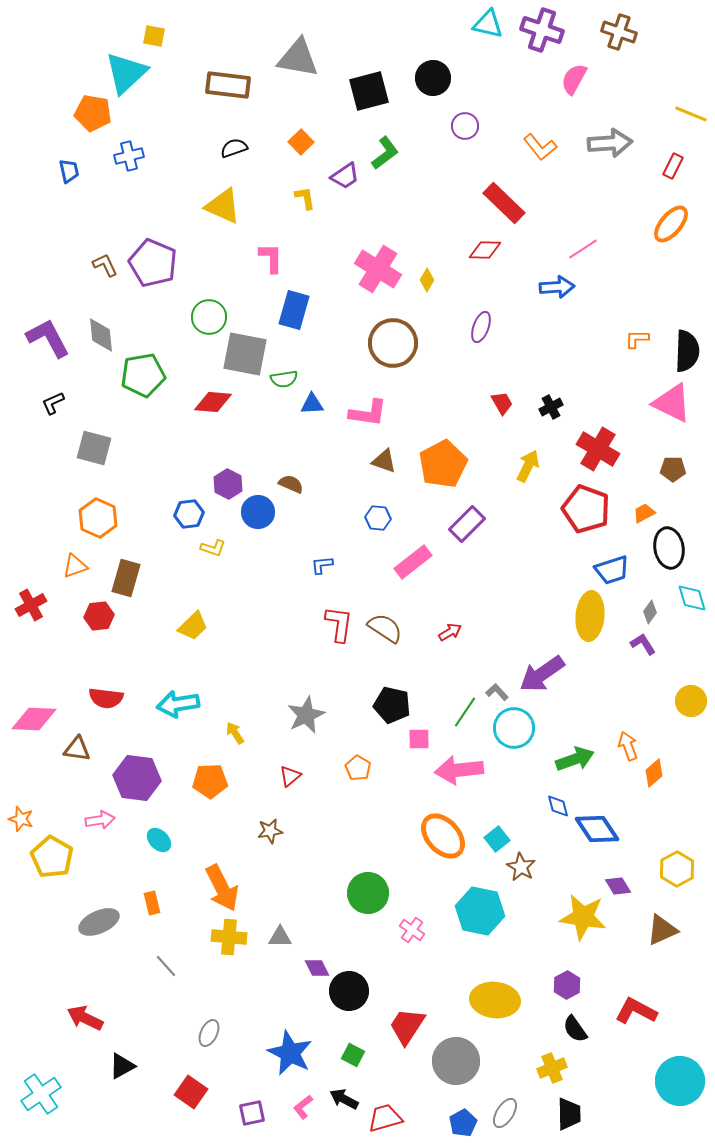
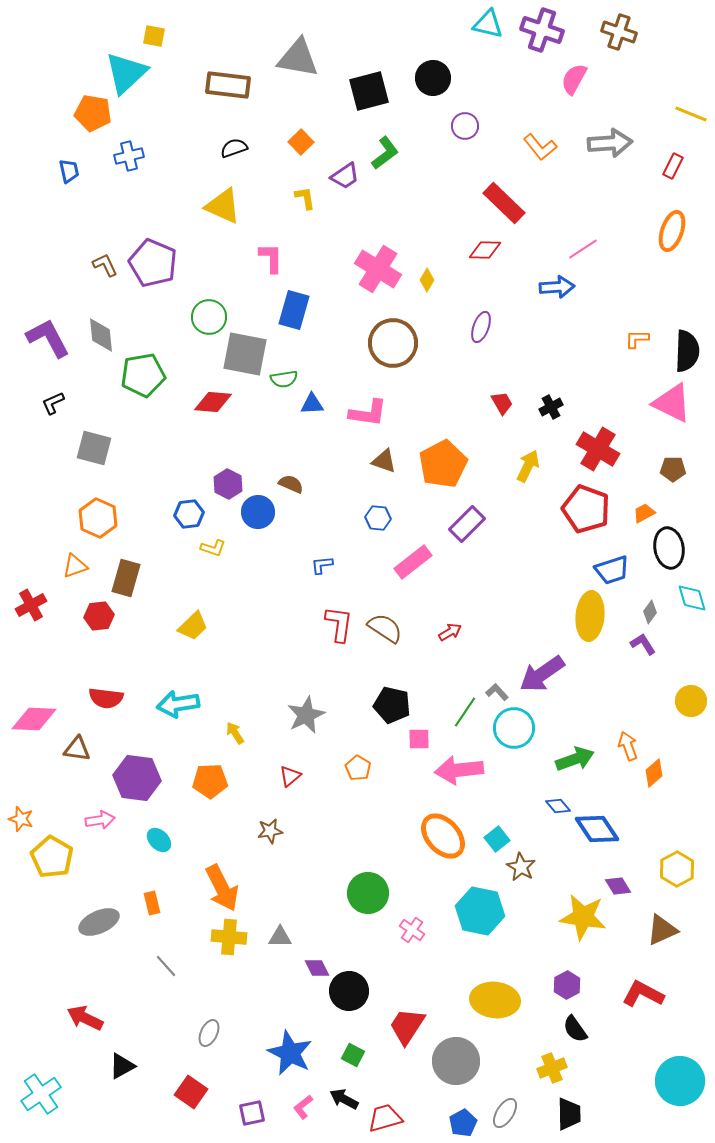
orange ellipse at (671, 224): moved 1 px right, 7 px down; rotated 21 degrees counterclockwise
blue diamond at (558, 806): rotated 25 degrees counterclockwise
red L-shape at (636, 1011): moved 7 px right, 17 px up
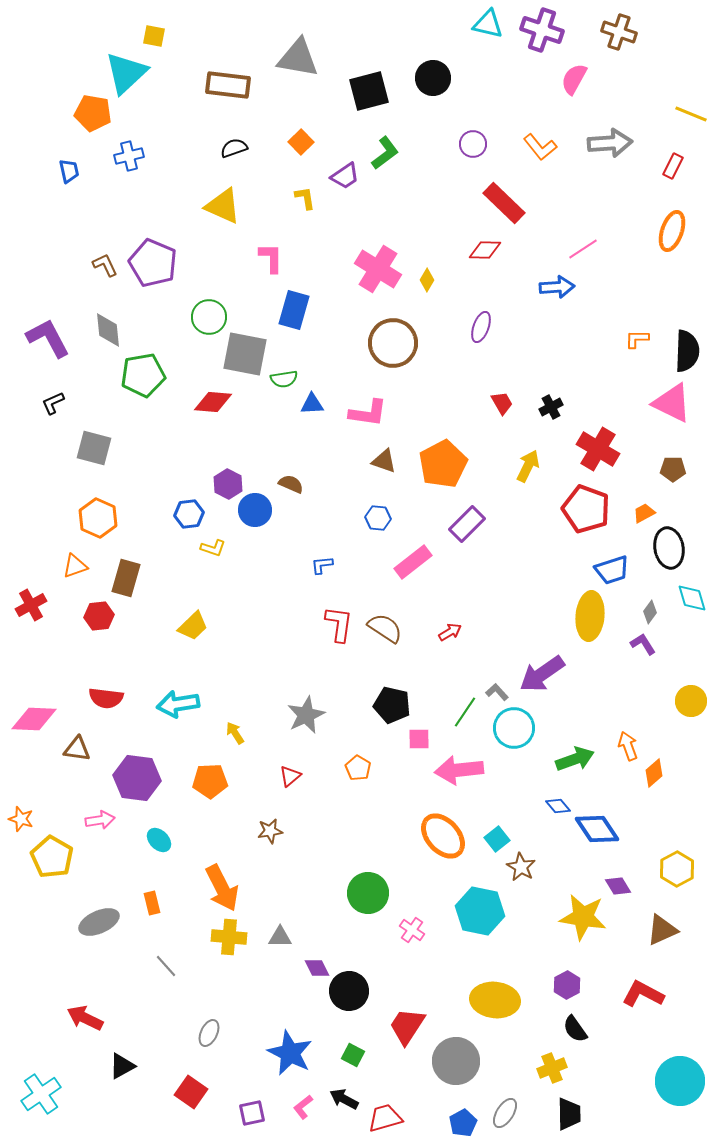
purple circle at (465, 126): moved 8 px right, 18 px down
gray diamond at (101, 335): moved 7 px right, 5 px up
blue circle at (258, 512): moved 3 px left, 2 px up
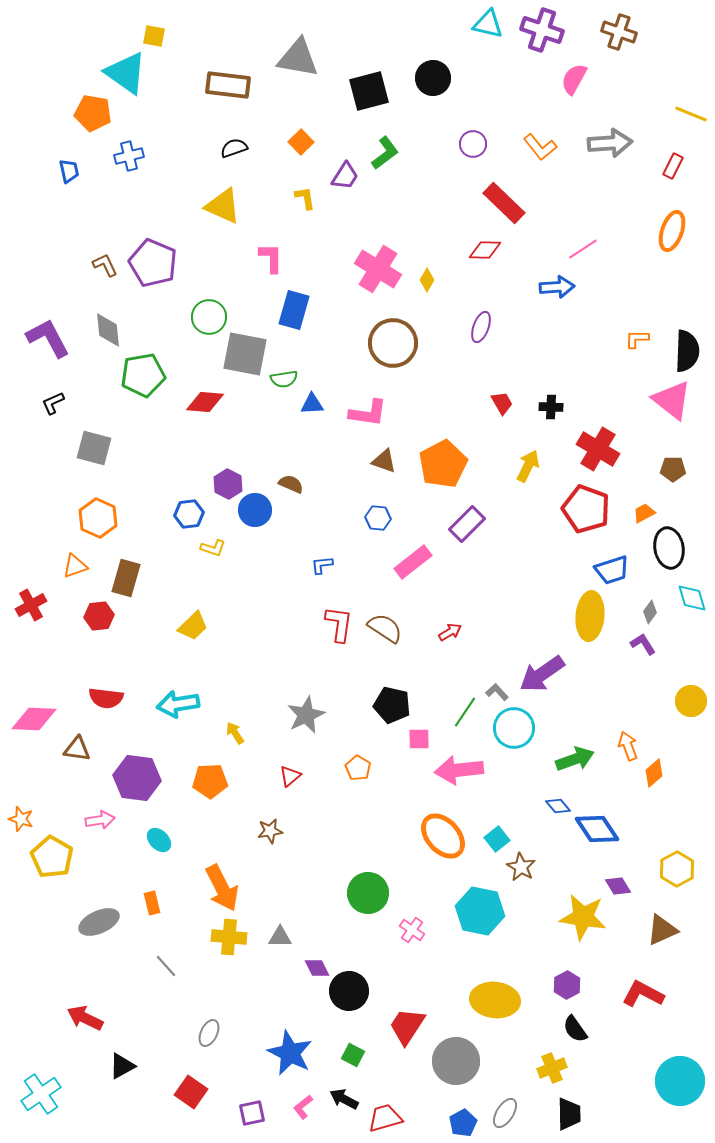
cyan triangle at (126, 73): rotated 42 degrees counterclockwise
purple trapezoid at (345, 176): rotated 24 degrees counterclockwise
red diamond at (213, 402): moved 8 px left
pink triangle at (672, 403): moved 3 px up; rotated 12 degrees clockwise
black cross at (551, 407): rotated 30 degrees clockwise
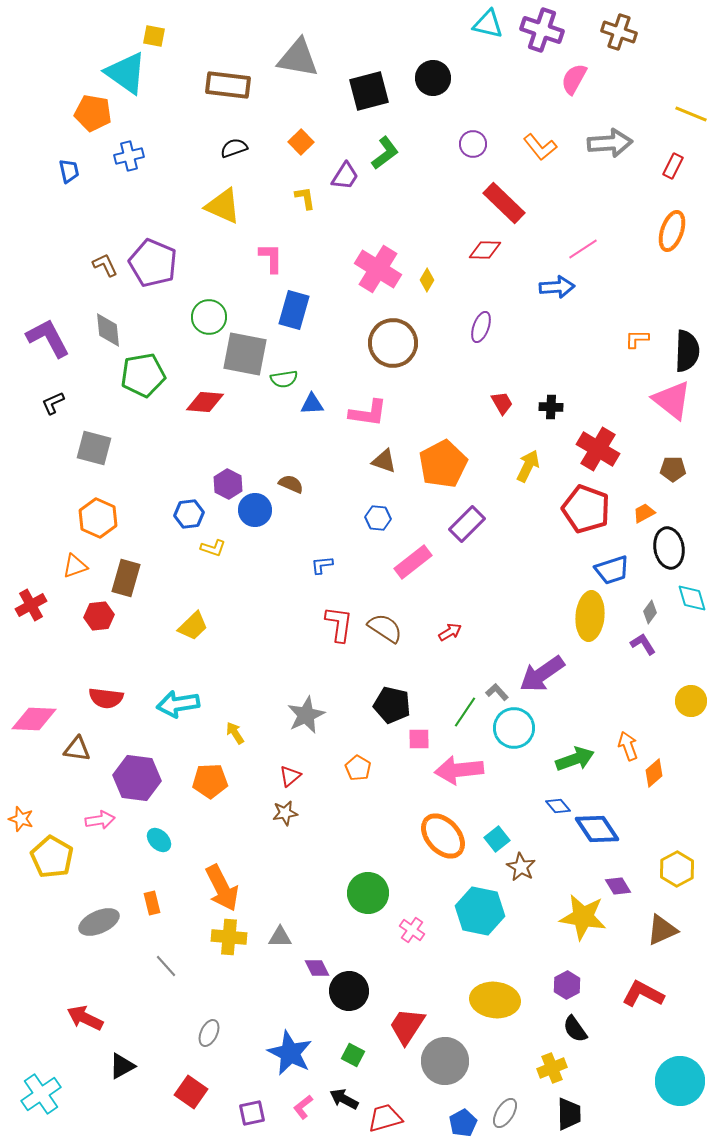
brown star at (270, 831): moved 15 px right, 18 px up
gray circle at (456, 1061): moved 11 px left
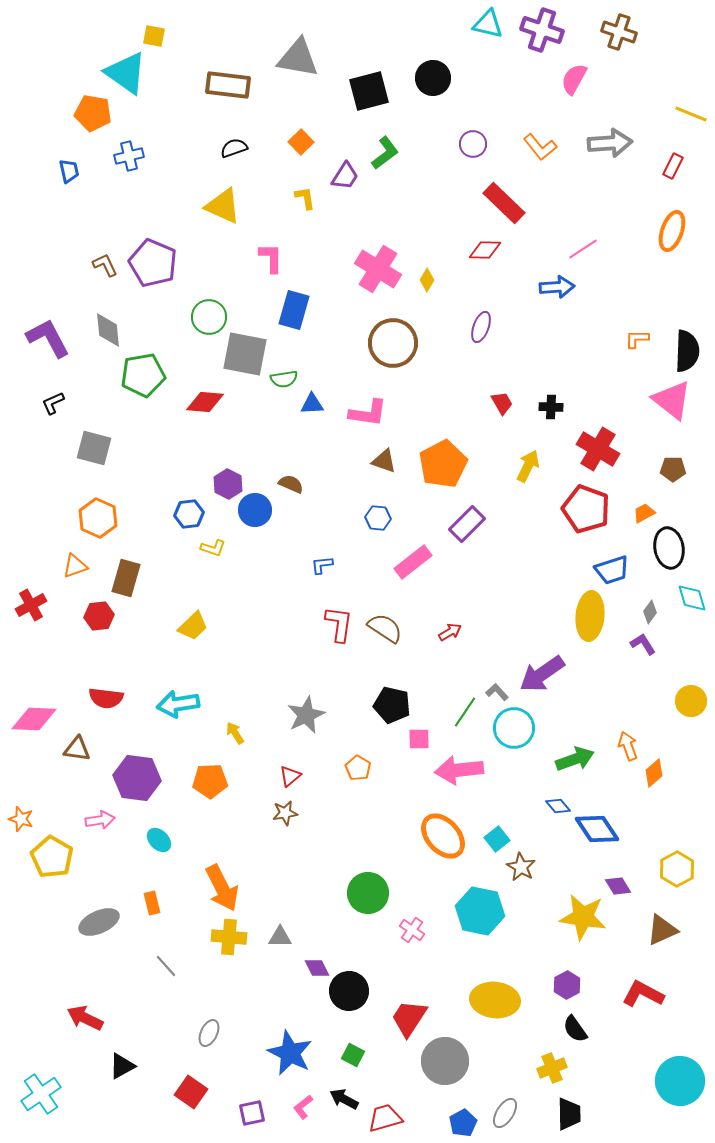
red trapezoid at (407, 1026): moved 2 px right, 8 px up
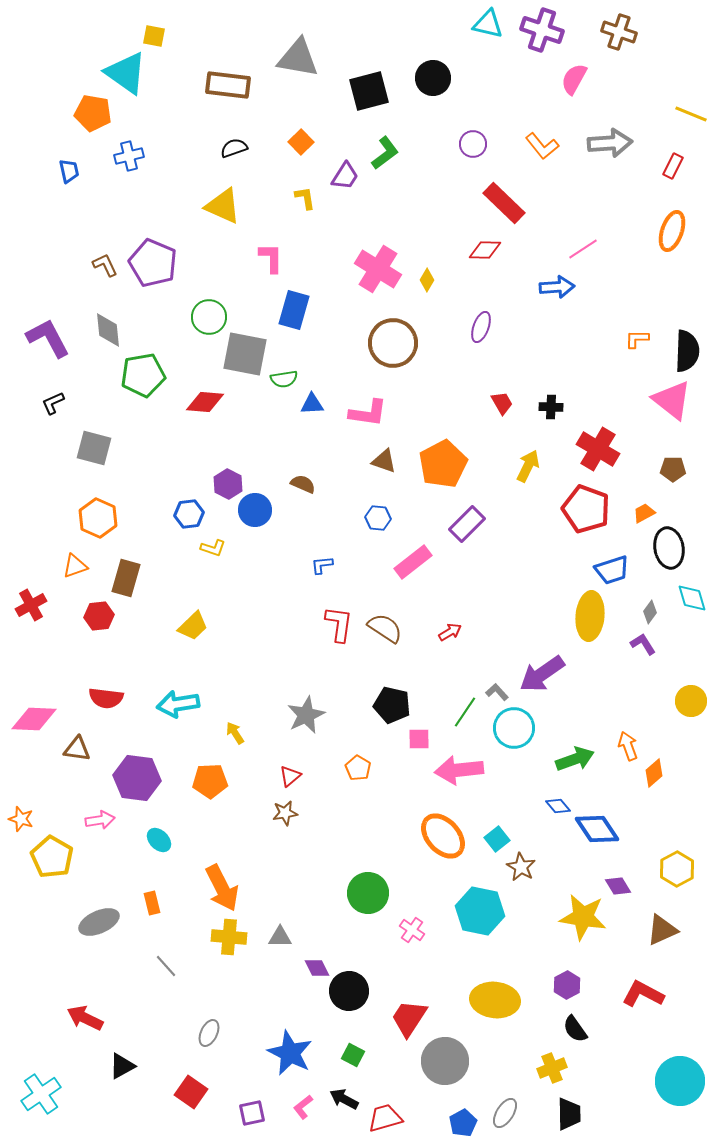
orange L-shape at (540, 147): moved 2 px right, 1 px up
brown semicircle at (291, 484): moved 12 px right
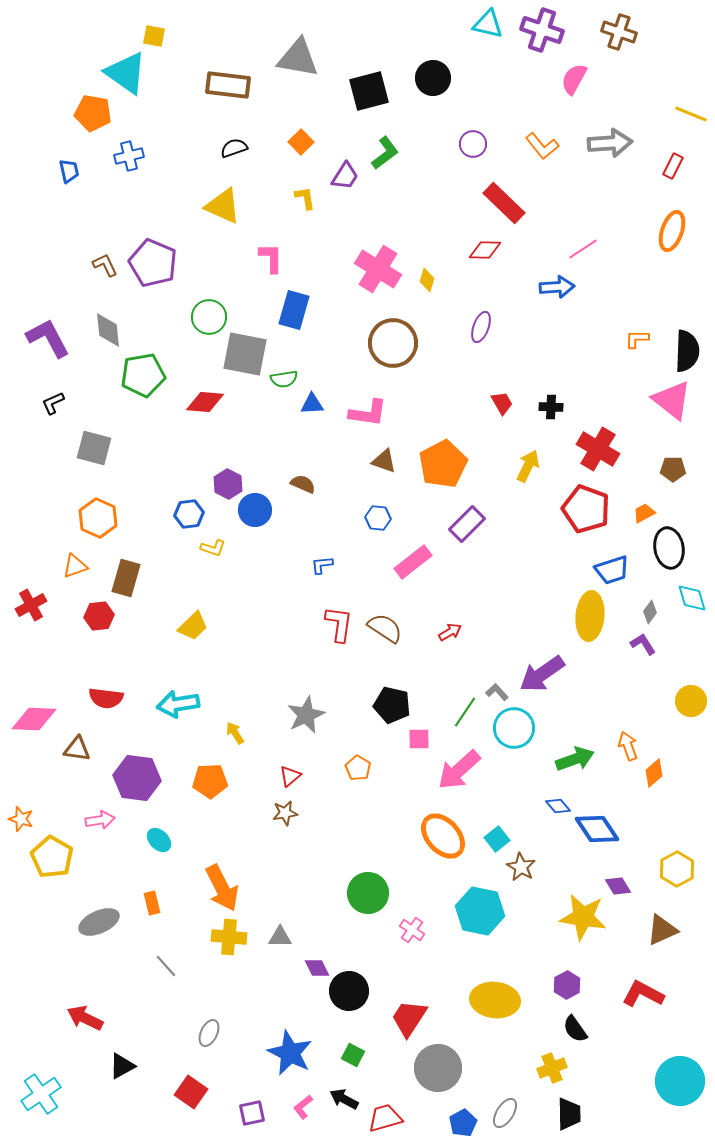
yellow diamond at (427, 280): rotated 15 degrees counterclockwise
pink arrow at (459, 770): rotated 36 degrees counterclockwise
gray circle at (445, 1061): moved 7 px left, 7 px down
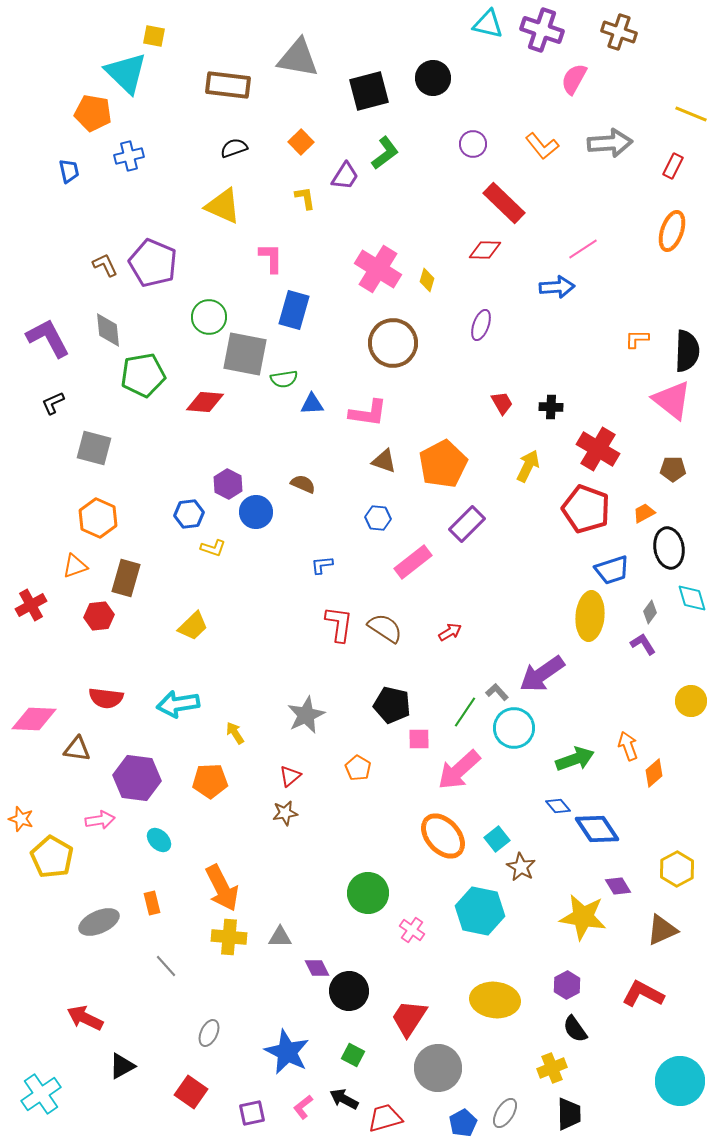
cyan triangle at (126, 73): rotated 9 degrees clockwise
purple ellipse at (481, 327): moved 2 px up
blue circle at (255, 510): moved 1 px right, 2 px down
blue star at (290, 1053): moved 3 px left, 1 px up
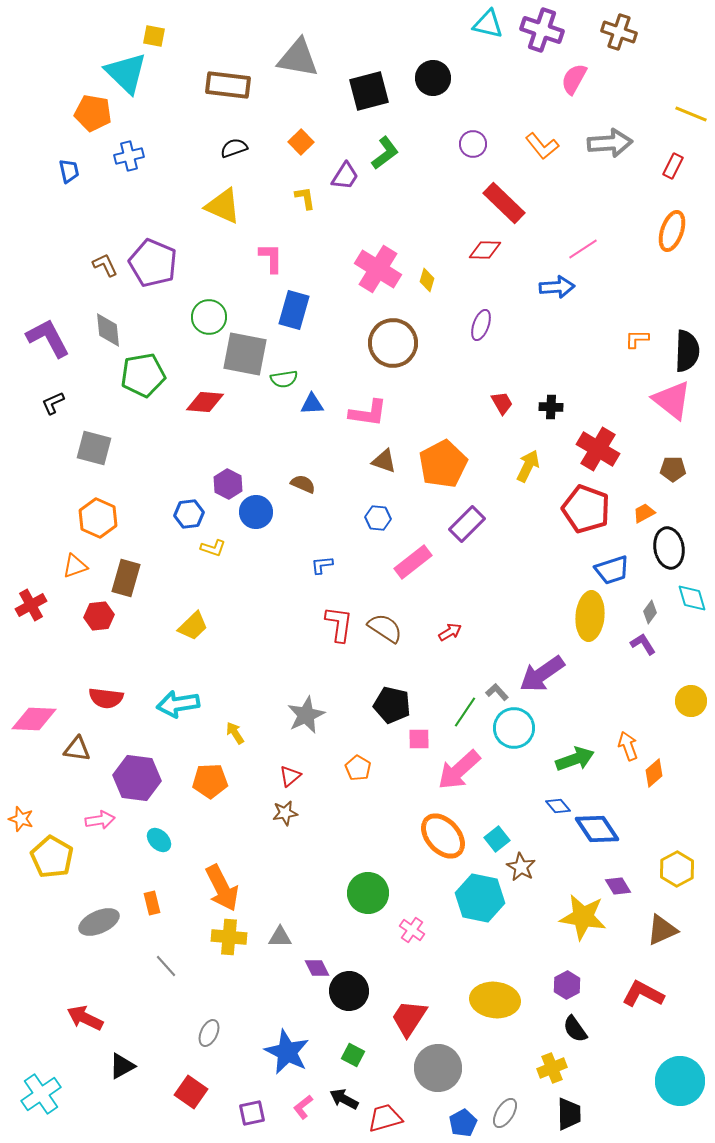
cyan hexagon at (480, 911): moved 13 px up
